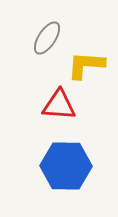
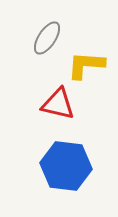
red triangle: moved 1 px left, 1 px up; rotated 9 degrees clockwise
blue hexagon: rotated 6 degrees clockwise
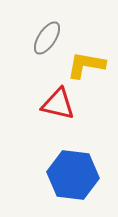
yellow L-shape: rotated 6 degrees clockwise
blue hexagon: moved 7 px right, 9 px down
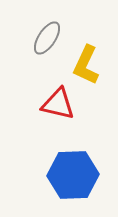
yellow L-shape: rotated 75 degrees counterclockwise
blue hexagon: rotated 9 degrees counterclockwise
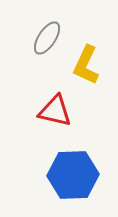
red triangle: moved 3 px left, 7 px down
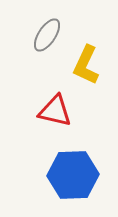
gray ellipse: moved 3 px up
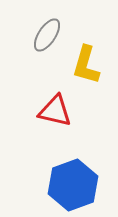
yellow L-shape: rotated 9 degrees counterclockwise
blue hexagon: moved 10 px down; rotated 18 degrees counterclockwise
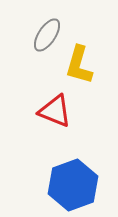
yellow L-shape: moved 7 px left
red triangle: rotated 9 degrees clockwise
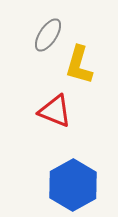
gray ellipse: moved 1 px right
blue hexagon: rotated 9 degrees counterclockwise
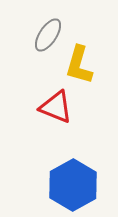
red triangle: moved 1 px right, 4 px up
